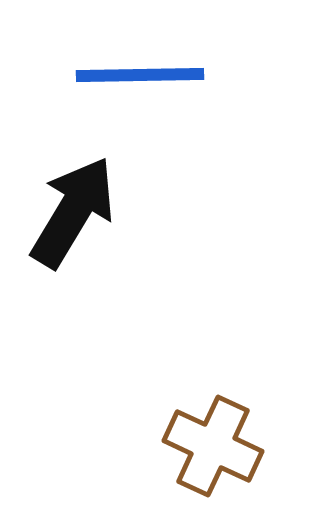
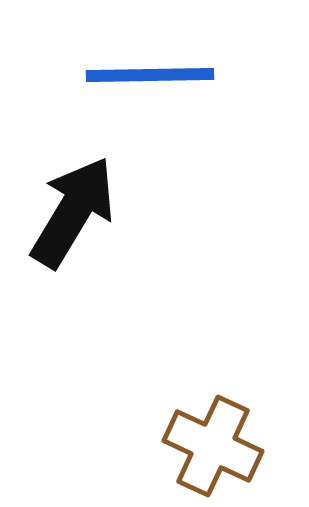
blue line: moved 10 px right
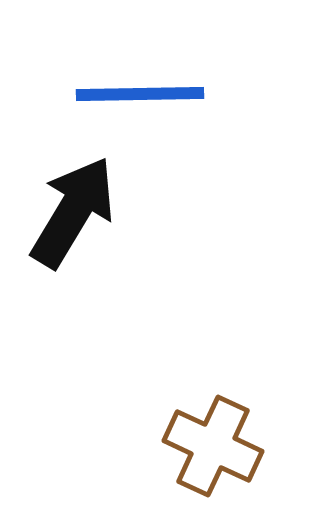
blue line: moved 10 px left, 19 px down
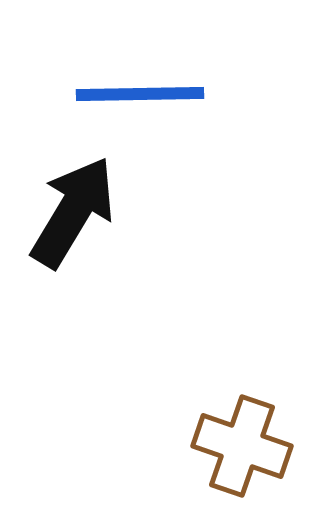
brown cross: moved 29 px right; rotated 6 degrees counterclockwise
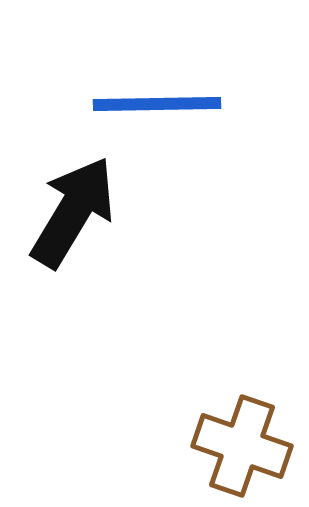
blue line: moved 17 px right, 10 px down
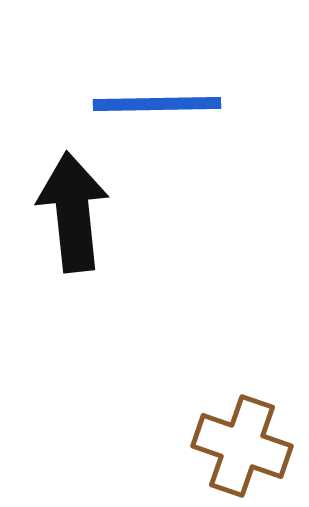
black arrow: rotated 37 degrees counterclockwise
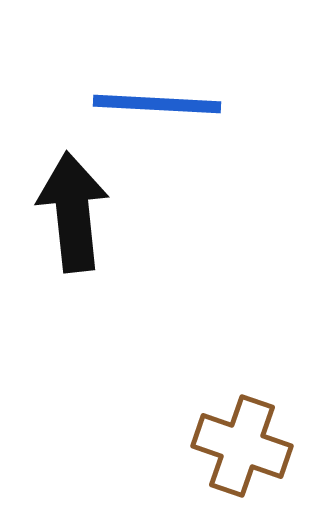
blue line: rotated 4 degrees clockwise
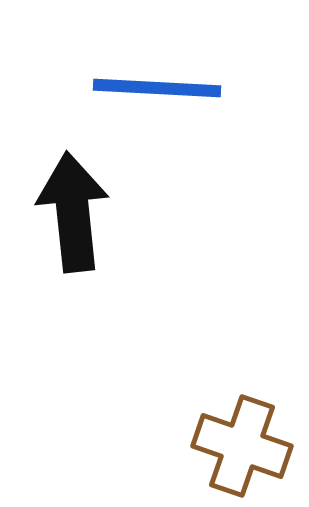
blue line: moved 16 px up
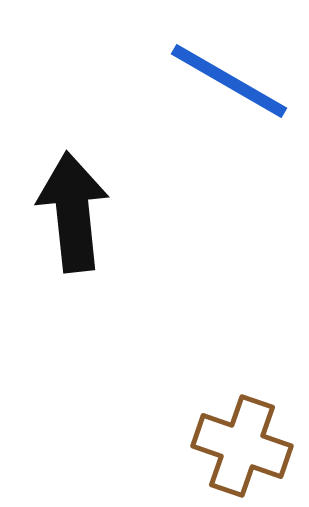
blue line: moved 72 px right, 7 px up; rotated 27 degrees clockwise
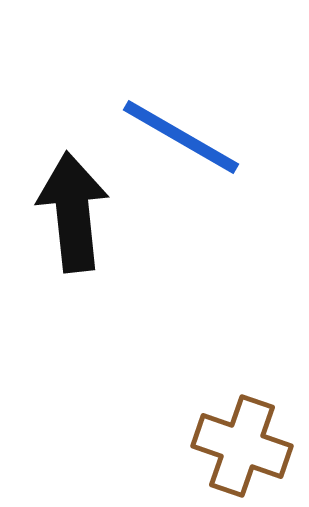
blue line: moved 48 px left, 56 px down
